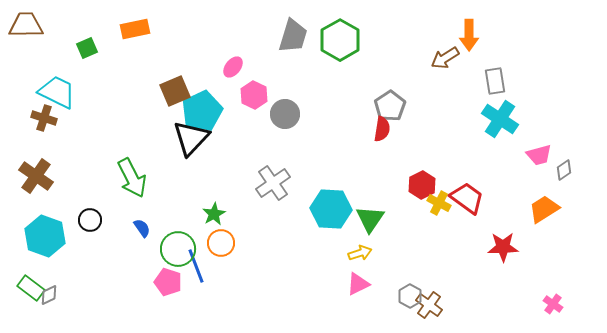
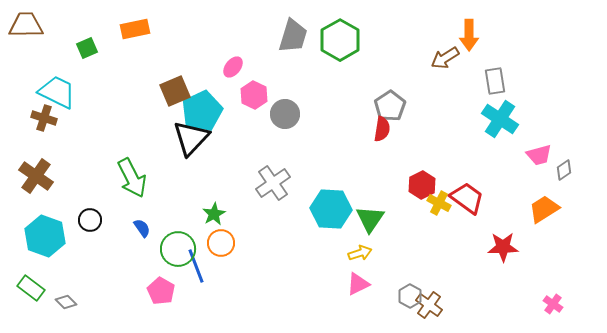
pink pentagon at (168, 282): moved 7 px left, 9 px down; rotated 12 degrees clockwise
gray diamond at (49, 295): moved 17 px right, 7 px down; rotated 70 degrees clockwise
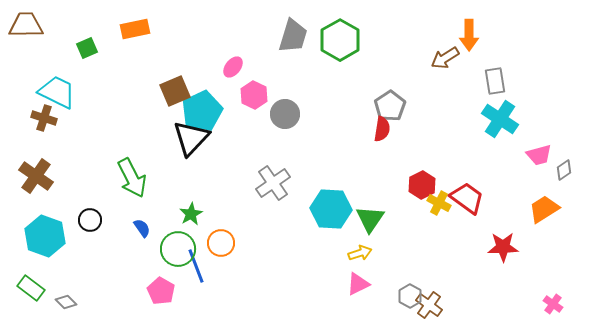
green star at (214, 214): moved 23 px left
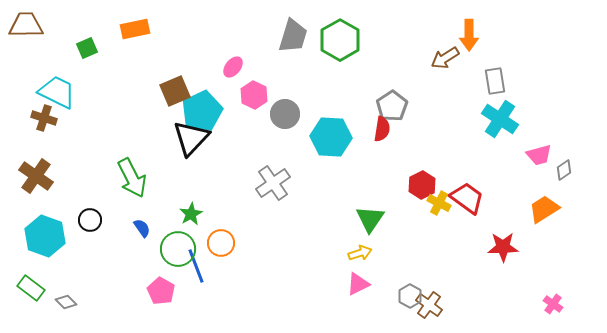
gray pentagon at (390, 106): moved 2 px right
cyan hexagon at (331, 209): moved 72 px up
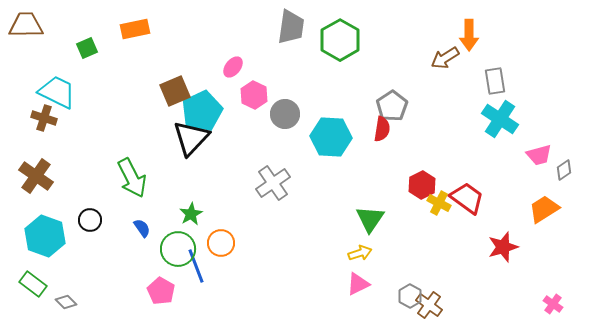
gray trapezoid at (293, 36): moved 2 px left, 9 px up; rotated 9 degrees counterclockwise
red star at (503, 247): rotated 16 degrees counterclockwise
green rectangle at (31, 288): moved 2 px right, 4 px up
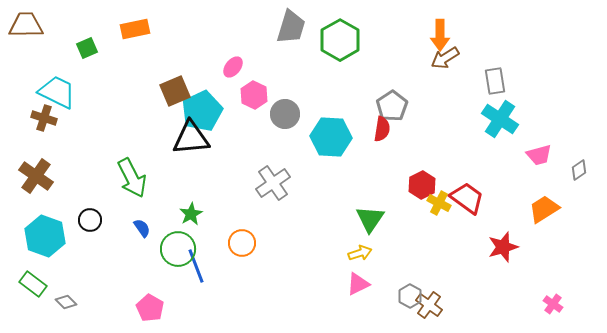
gray trapezoid at (291, 27): rotated 9 degrees clockwise
orange arrow at (469, 35): moved 29 px left
black triangle at (191, 138): rotated 42 degrees clockwise
gray diamond at (564, 170): moved 15 px right
orange circle at (221, 243): moved 21 px right
pink pentagon at (161, 291): moved 11 px left, 17 px down
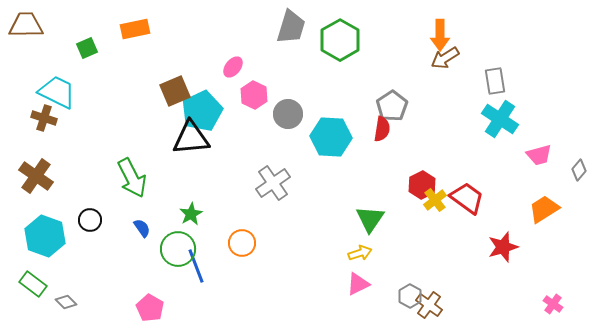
gray circle at (285, 114): moved 3 px right
gray diamond at (579, 170): rotated 15 degrees counterclockwise
yellow cross at (439, 203): moved 4 px left, 3 px up; rotated 25 degrees clockwise
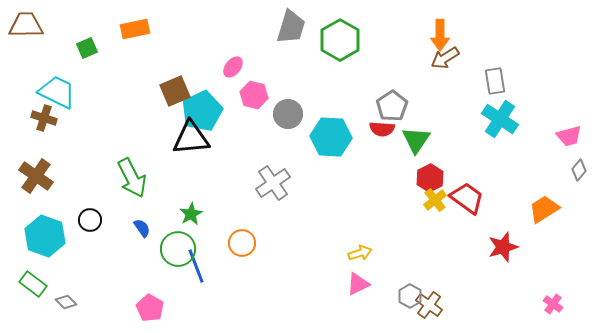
pink hexagon at (254, 95): rotated 12 degrees counterclockwise
red semicircle at (382, 129): rotated 85 degrees clockwise
pink trapezoid at (539, 155): moved 30 px right, 19 px up
red hexagon at (422, 185): moved 8 px right, 7 px up
green triangle at (370, 219): moved 46 px right, 79 px up
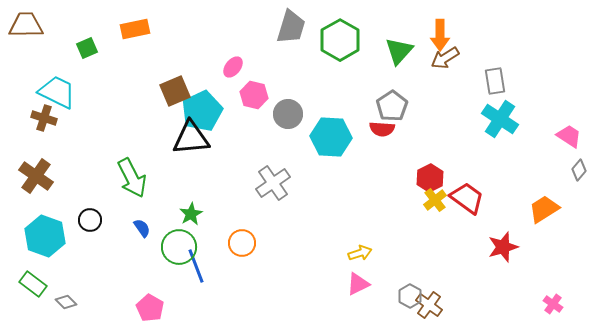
pink trapezoid at (569, 136): rotated 132 degrees counterclockwise
green triangle at (416, 140): moved 17 px left, 89 px up; rotated 8 degrees clockwise
green circle at (178, 249): moved 1 px right, 2 px up
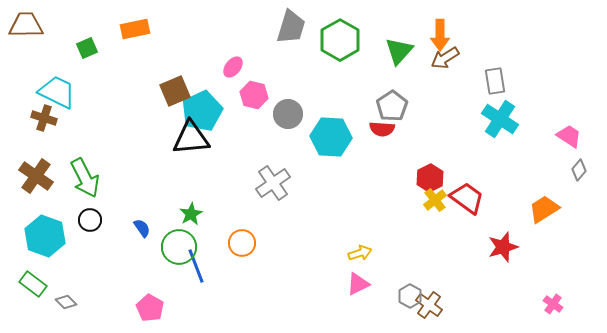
green arrow at (132, 178): moved 47 px left
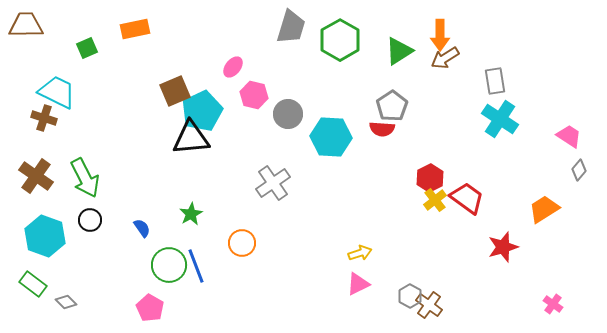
green triangle at (399, 51): rotated 16 degrees clockwise
green circle at (179, 247): moved 10 px left, 18 px down
